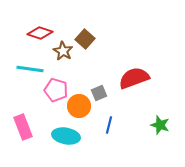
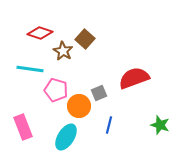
cyan ellipse: moved 1 px down; rotated 68 degrees counterclockwise
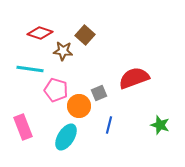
brown square: moved 4 px up
brown star: rotated 24 degrees counterclockwise
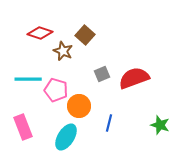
brown star: rotated 18 degrees clockwise
cyan line: moved 2 px left, 10 px down; rotated 8 degrees counterclockwise
gray square: moved 3 px right, 19 px up
blue line: moved 2 px up
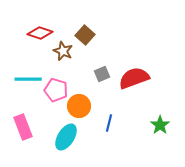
green star: rotated 18 degrees clockwise
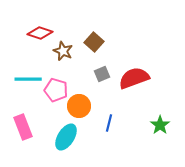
brown square: moved 9 px right, 7 px down
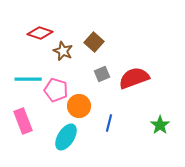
pink rectangle: moved 6 px up
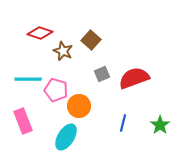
brown square: moved 3 px left, 2 px up
blue line: moved 14 px right
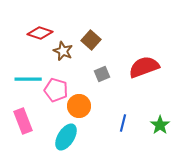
red semicircle: moved 10 px right, 11 px up
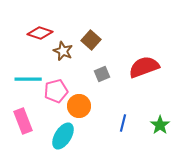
pink pentagon: moved 1 px down; rotated 30 degrees counterclockwise
cyan ellipse: moved 3 px left, 1 px up
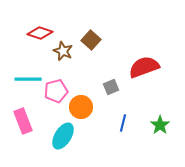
gray square: moved 9 px right, 13 px down
orange circle: moved 2 px right, 1 px down
